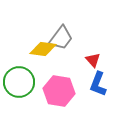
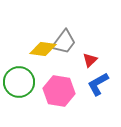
gray trapezoid: moved 3 px right, 4 px down
red triangle: moved 3 px left; rotated 28 degrees clockwise
blue L-shape: rotated 40 degrees clockwise
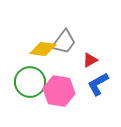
red triangle: rotated 14 degrees clockwise
green circle: moved 11 px right
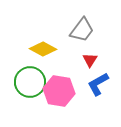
gray trapezoid: moved 18 px right, 12 px up
yellow diamond: rotated 20 degrees clockwise
red triangle: rotated 28 degrees counterclockwise
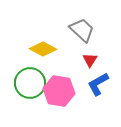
gray trapezoid: rotated 84 degrees counterclockwise
green circle: moved 1 px down
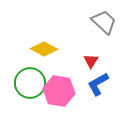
gray trapezoid: moved 22 px right, 8 px up
yellow diamond: moved 1 px right
red triangle: moved 1 px right, 1 px down
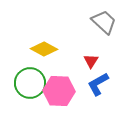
pink hexagon: rotated 8 degrees counterclockwise
